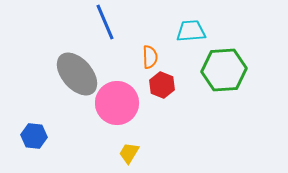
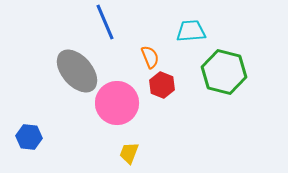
orange semicircle: rotated 20 degrees counterclockwise
green hexagon: moved 2 px down; rotated 18 degrees clockwise
gray ellipse: moved 3 px up
blue hexagon: moved 5 px left, 1 px down
yellow trapezoid: rotated 10 degrees counterclockwise
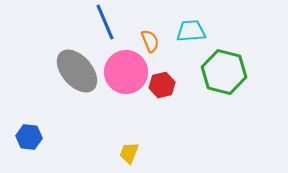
orange semicircle: moved 16 px up
red hexagon: rotated 25 degrees clockwise
pink circle: moved 9 px right, 31 px up
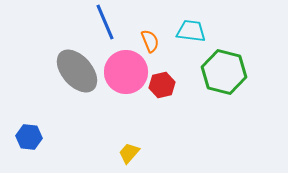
cyan trapezoid: rotated 12 degrees clockwise
yellow trapezoid: rotated 20 degrees clockwise
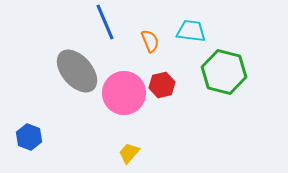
pink circle: moved 2 px left, 21 px down
blue hexagon: rotated 15 degrees clockwise
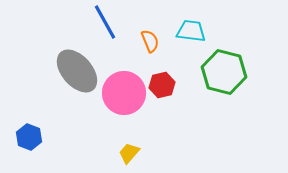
blue line: rotated 6 degrees counterclockwise
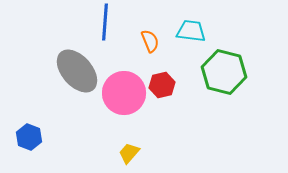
blue line: rotated 33 degrees clockwise
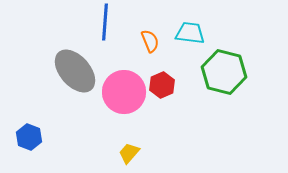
cyan trapezoid: moved 1 px left, 2 px down
gray ellipse: moved 2 px left
red hexagon: rotated 10 degrees counterclockwise
pink circle: moved 1 px up
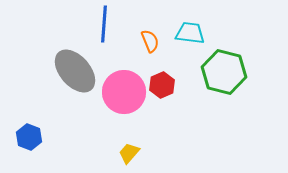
blue line: moved 1 px left, 2 px down
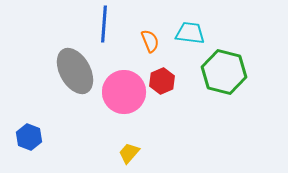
gray ellipse: rotated 12 degrees clockwise
red hexagon: moved 4 px up
